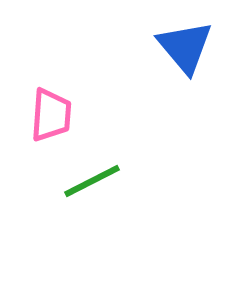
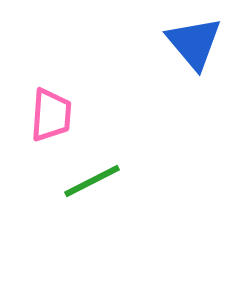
blue triangle: moved 9 px right, 4 px up
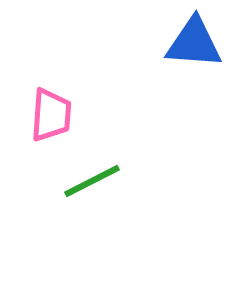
blue triangle: rotated 46 degrees counterclockwise
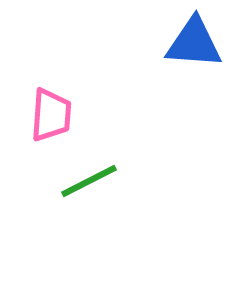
green line: moved 3 px left
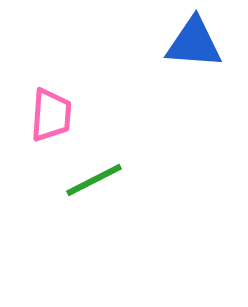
green line: moved 5 px right, 1 px up
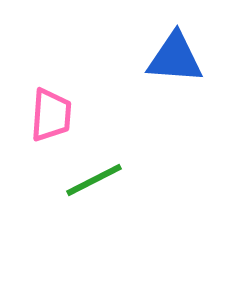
blue triangle: moved 19 px left, 15 px down
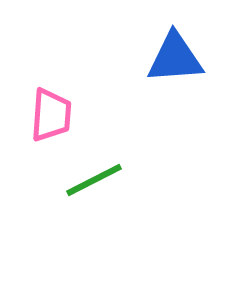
blue triangle: rotated 8 degrees counterclockwise
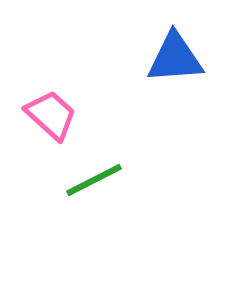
pink trapezoid: rotated 52 degrees counterclockwise
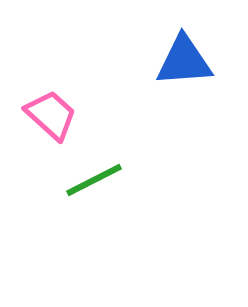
blue triangle: moved 9 px right, 3 px down
